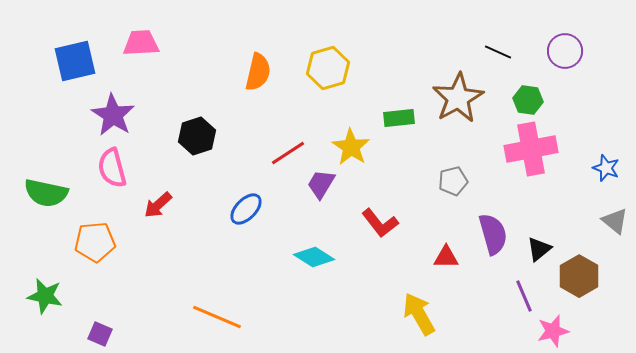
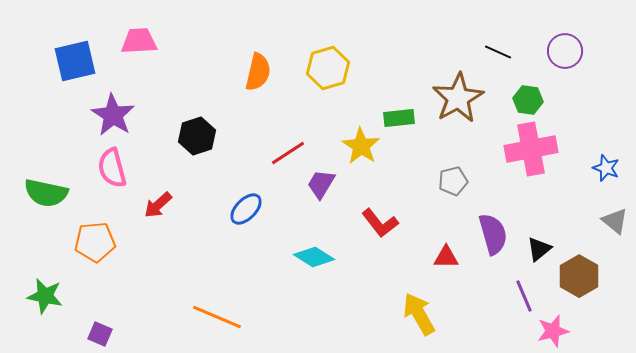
pink trapezoid: moved 2 px left, 2 px up
yellow star: moved 10 px right, 1 px up
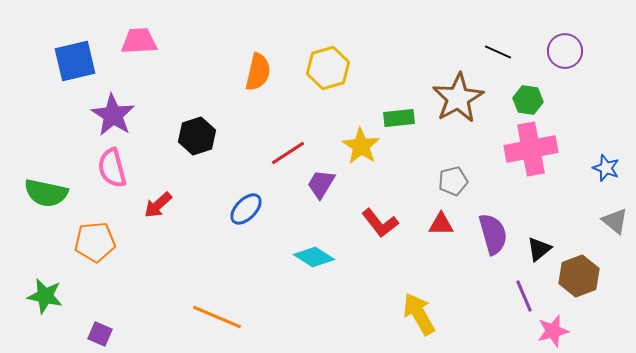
red triangle: moved 5 px left, 33 px up
brown hexagon: rotated 9 degrees clockwise
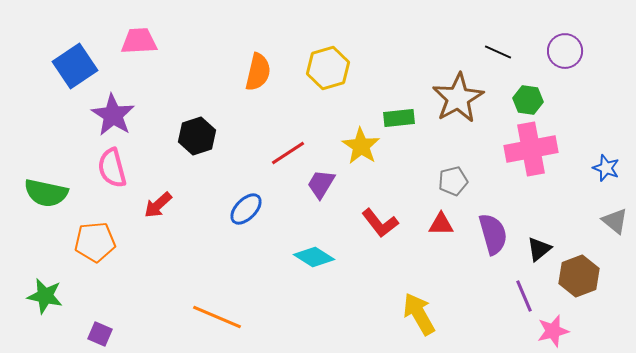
blue square: moved 5 px down; rotated 21 degrees counterclockwise
